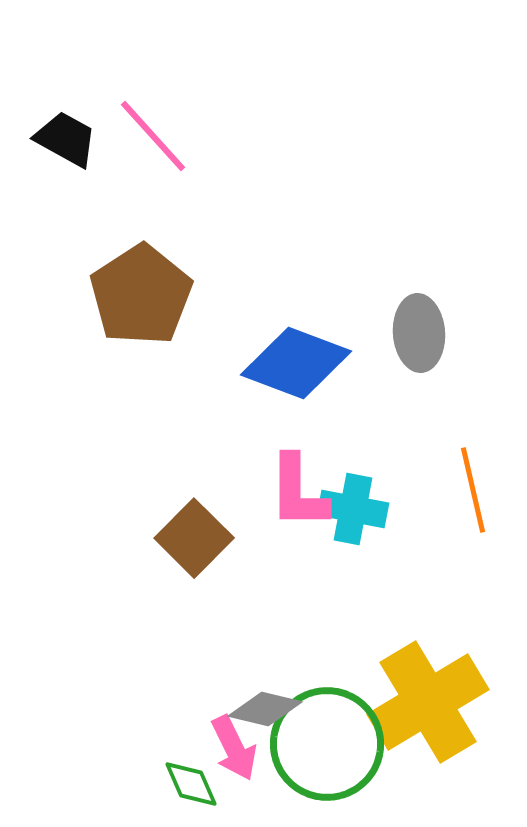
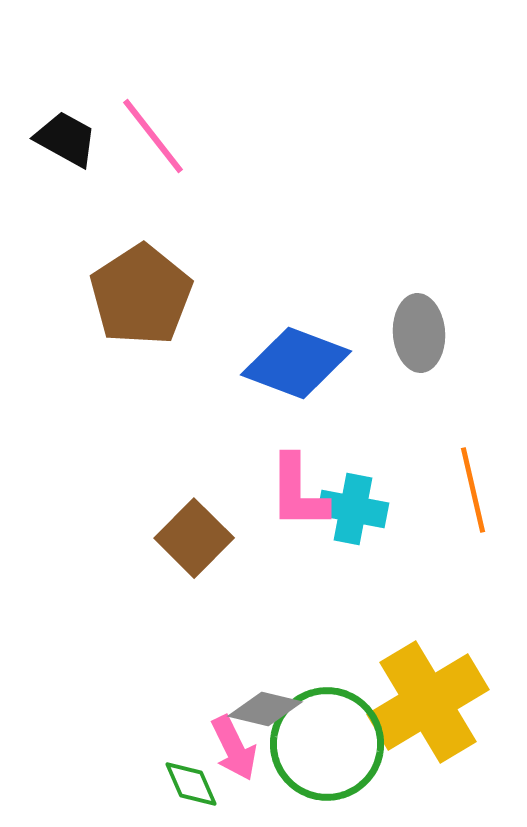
pink line: rotated 4 degrees clockwise
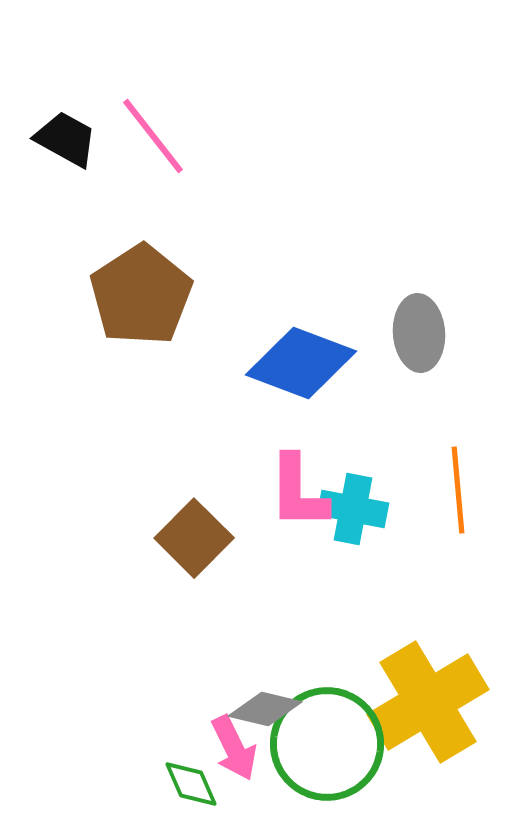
blue diamond: moved 5 px right
orange line: moved 15 px left; rotated 8 degrees clockwise
